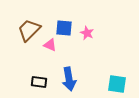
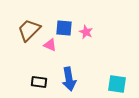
pink star: moved 1 px left, 1 px up
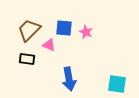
pink triangle: moved 1 px left
black rectangle: moved 12 px left, 23 px up
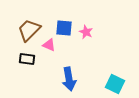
cyan square: moved 2 px left; rotated 18 degrees clockwise
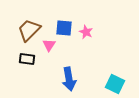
pink triangle: rotated 40 degrees clockwise
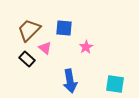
pink star: moved 15 px down; rotated 16 degrees clockwise
pink triangle: moved 4 px left, 3 px down; rotated 24 degrees counterclockwise
black rectangle: rotated 35 degrees clockwise
blue arrow: moved 1 px right, 2 px down
cyan square: rotated 18 degrees counterclockwise
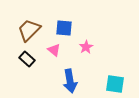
pink triangle: moved 9 px right, 2 px down
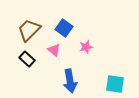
blue square: rotated 30 degrees clockwise
pink star: rotated 16 degrees clockwise
